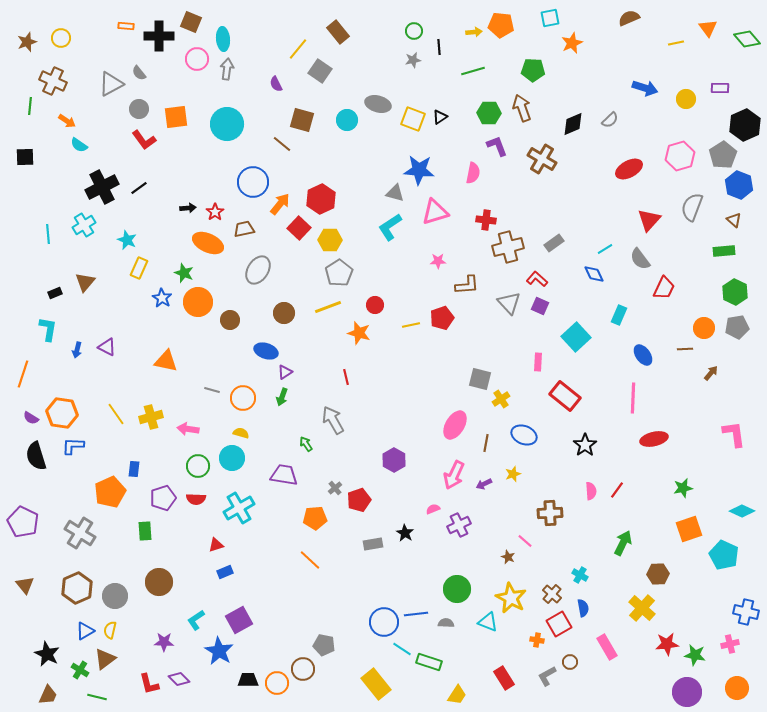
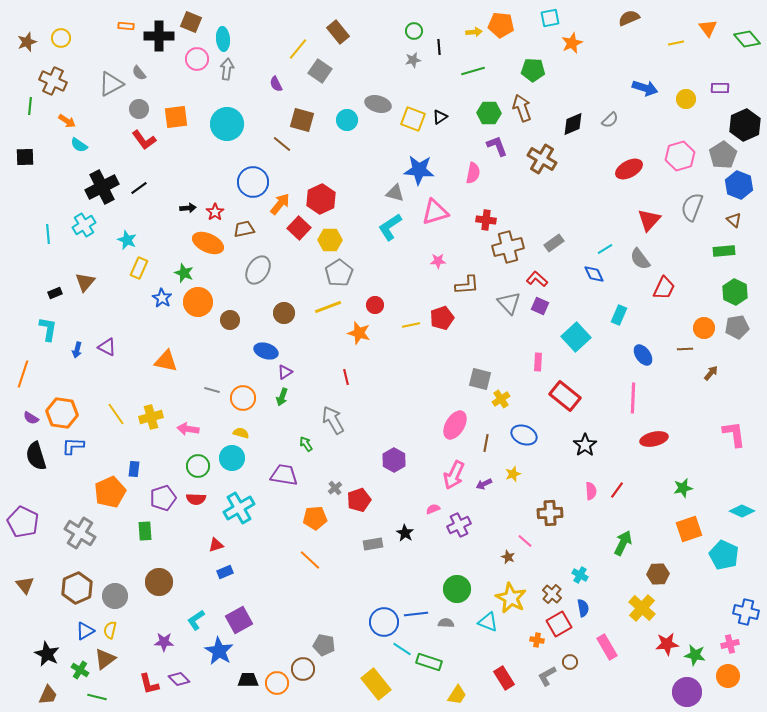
orange circle at (737, 688): moved 9 px left, 12 px up
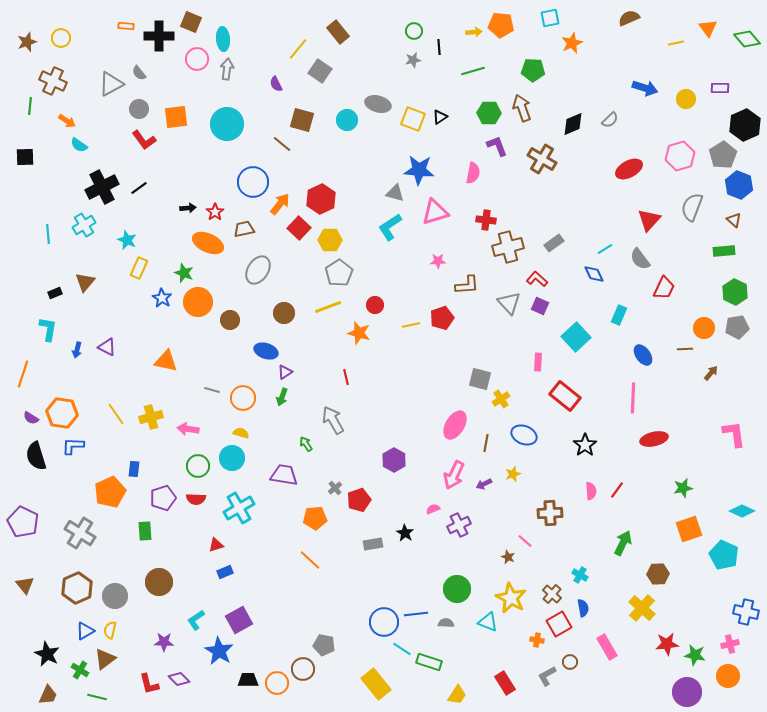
red rectangle at (504, 678): moved 1 px right, 5 px down
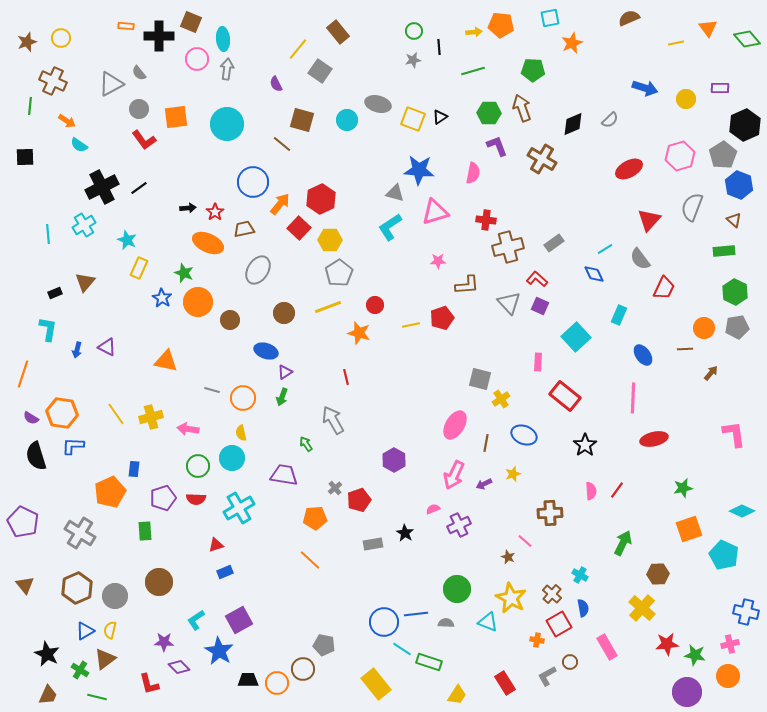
yellow semicircle at (241, 433): rotated 119 degrees counterclockwise
purple diamond at (179, 679): moved 12 px up
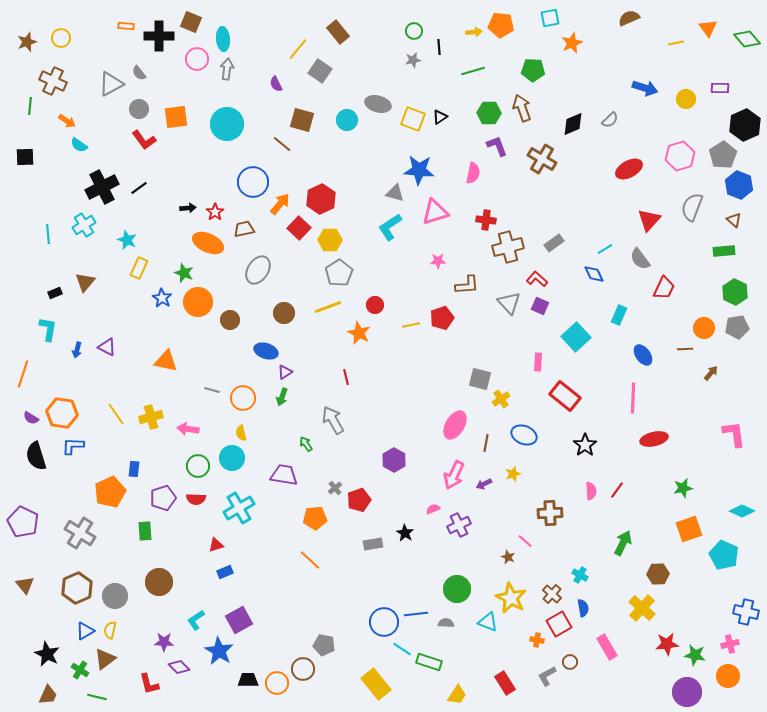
orange star at (359, 333): rotated 10 degrees clockwise
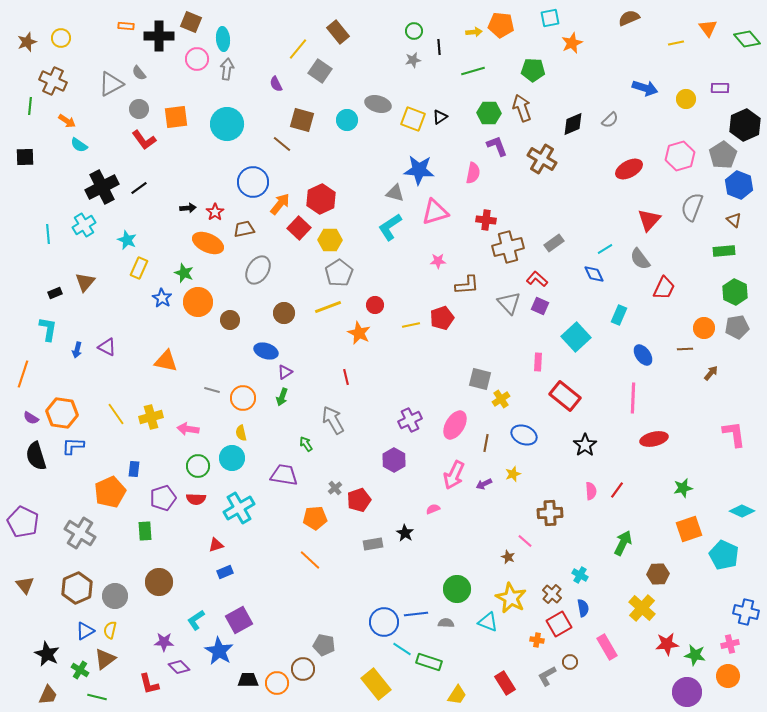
purple cross at (459, 525): moved 49 px left, 105 px up
